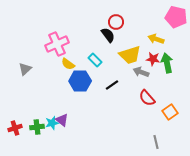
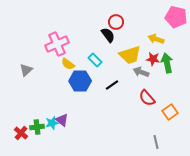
gray triangle: moved 1 px right, 1 px down
red cross: moved 6 px right, 5 px down; rotated 32 degrees counterclockwise
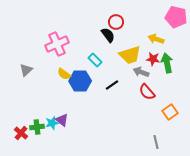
yellow semicircle: moved 4 px left, 10 px down
red semicircle: moved 6 px up
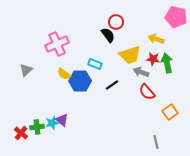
cyan rectangle: moved 4 px down; rotated 24 degrees counterclockwise
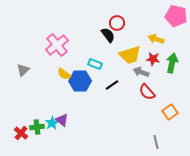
pink pentagon: moved 1 px up
red circle: moved 1 px right, 1 px down
pink cross: moved 1 px down; rotated 15 degrees counterclockwise
green arrow: moved 5 px right; rotated 24 degrees clockwise
gray triangle: moved 3 px left
cyan star: rotated 16 degrees counterclockwise
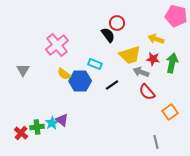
gray triangle: rotated 16 degrees counterclockwise
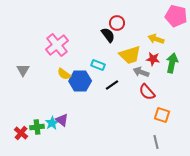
cyan rectangle: moved 3 px right, 1 px down
orange square: moved 8 px left, 3 px down; rotated 35 degrees counterclockwise
